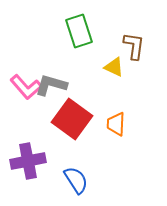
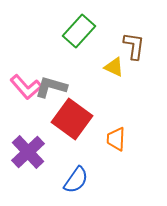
green rectangle: rotated 60 degrees clockwise
gray L-shape: moved 2 px down
orange trapezoid: moved 15 px down
purple cross: moved 9 px up; rotated 32 degrees counterclockwise
blue semicircle: rotated 68 degrees clockwise
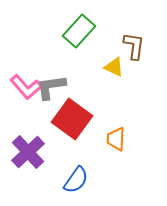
gray L-shape: rotated 24 degrees counterclockwise
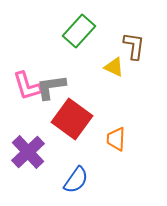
pink L-shape: moved 1 px right, 1 px up; rotated 24 degrees clockwise
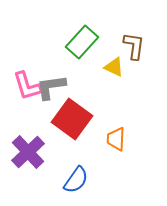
green rectangle: moved 3 px right, 11 px down
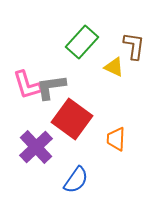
pink L-shape: moved 1 px up
purple cross: moved 8 px right, 5 px up
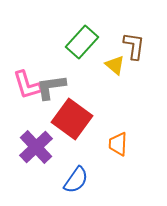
yellow triangle: moved 1 px right, 2 px up; rotated 15 degrees clockwise
orange trapezoid: moved 2 px right, 5 px down
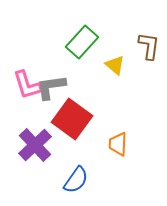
brown L-shape: moved 15 px right
purple cross: moved 1 px left, 2 px up
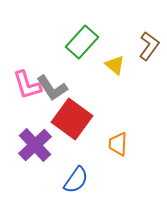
brown L-shape: rotated 28 degrees clockwise
gray L-shape: moved 1 px right, 1 px down; rotated 116 degrees counterclockwise
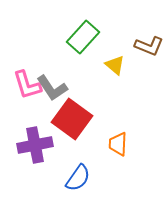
green rectangle: moved 1 px right, 5 px up
brown L-shape: rotated 76 degrees clockwise
purple cross: rotated 32 degrees clockwise
blue semicircle: moved 2 px right, 2 px up
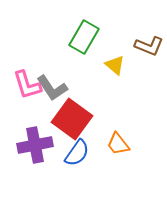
green rectangle: moved 1 px right; rotated 12 degrees counterclockwise
orange trapezoid: rotated 40 degrees counterclockwise
blue semicircle: moved 1 px left, 25 px up
